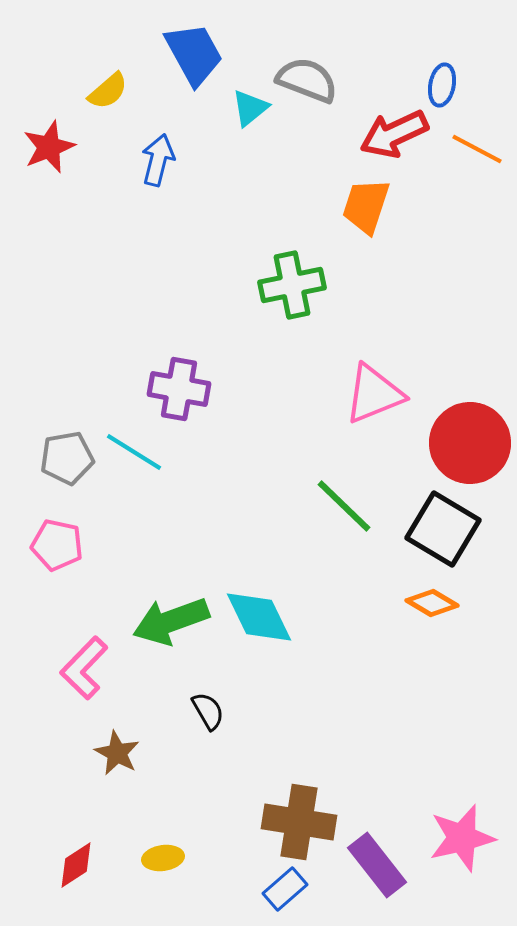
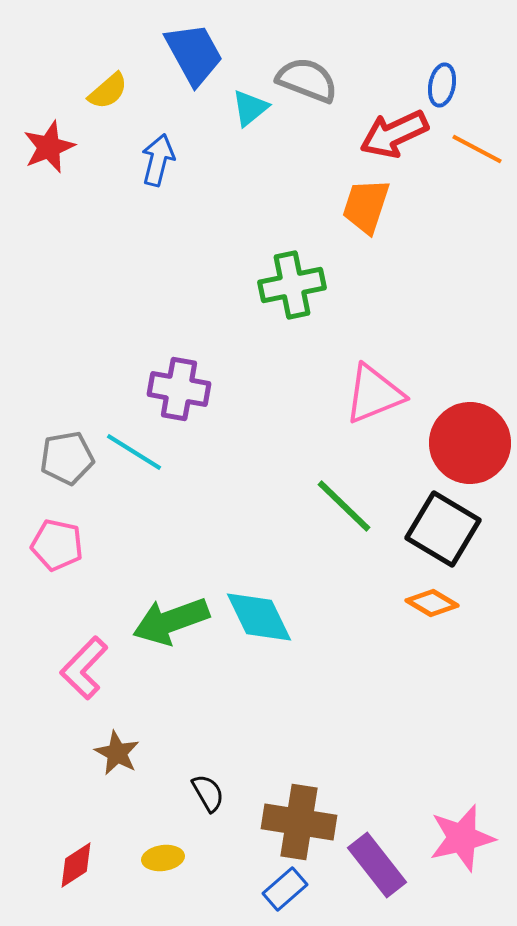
black semicircle: moved 82 px down
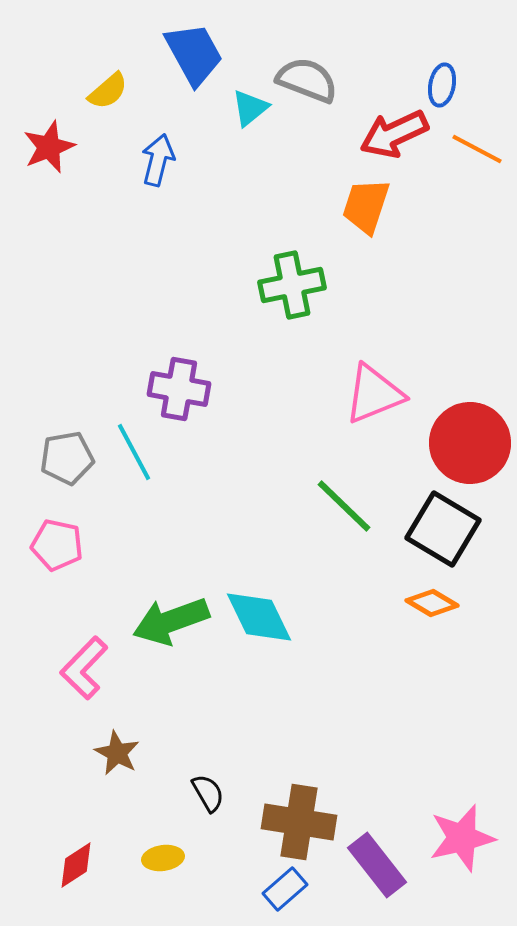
cyan line: rotated 30 degrees clockwise
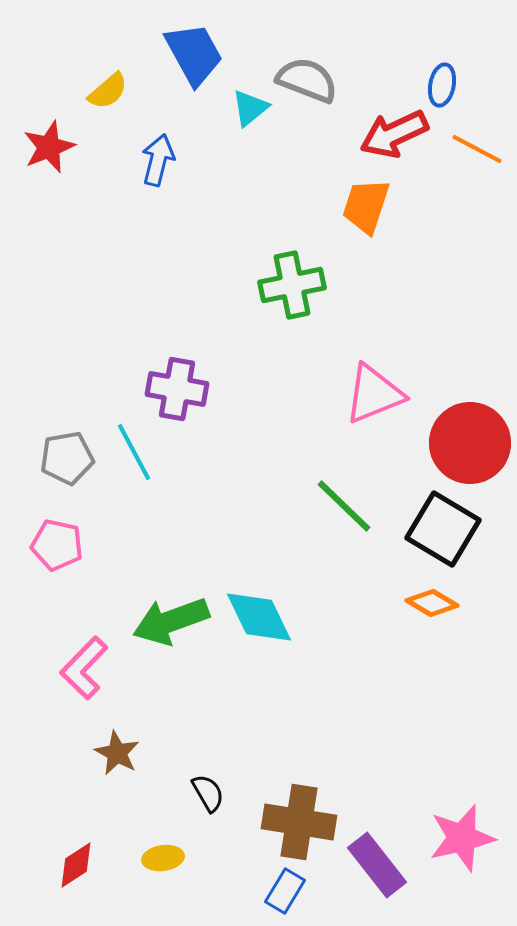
purple cross: moved 2 px left
blue rectangle: moved 2 px down; rotated 18 degrees counterclockwise
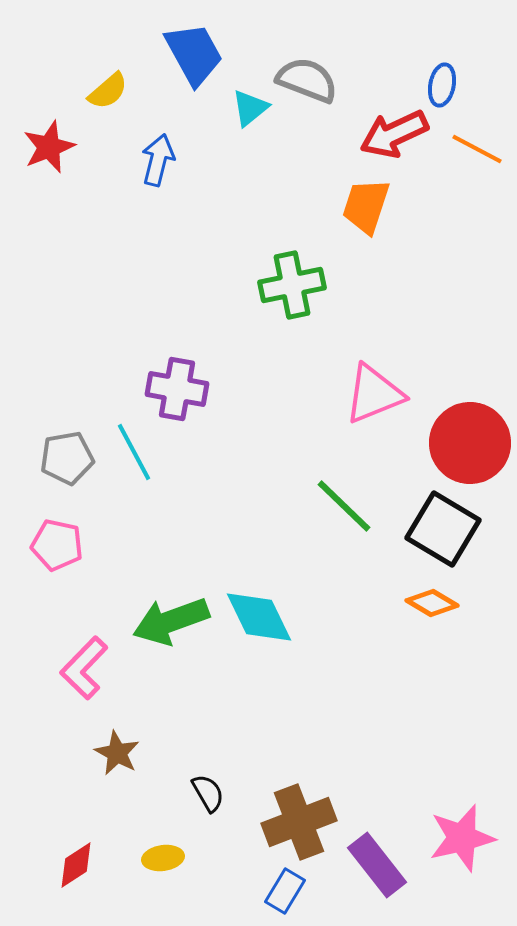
brown cross: rotated 30 degrees counterclockwise
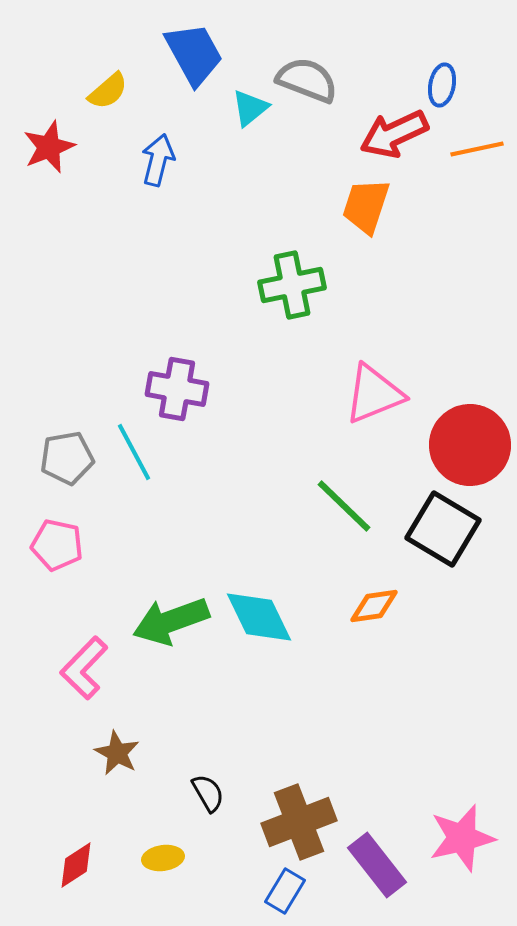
orange line: rotated 40 degrees counterclockwise
red circle: moved 2 px down
orange diamond: moved 58 px left, 3 px down; rotated 39 degrees counterclockwise
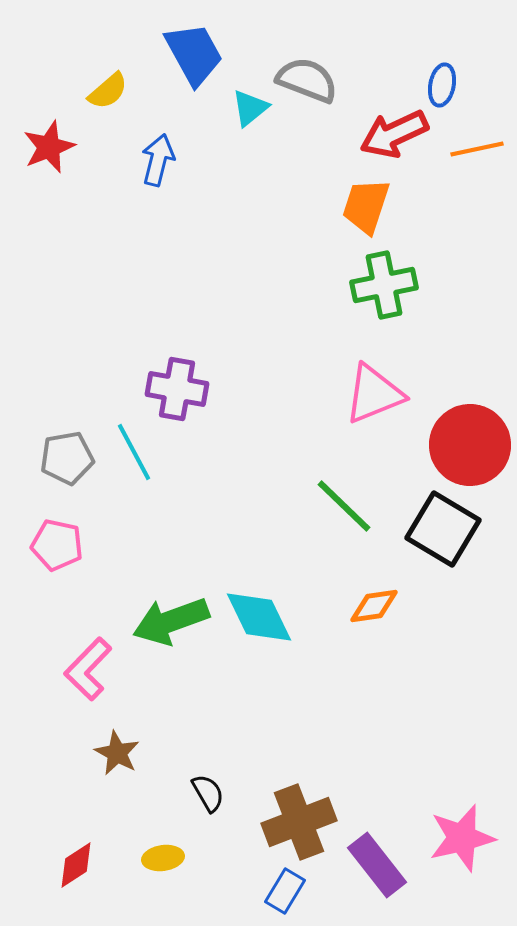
green cross: moved 92 px right
pink L-shape: moved 4 px right, 1 px down
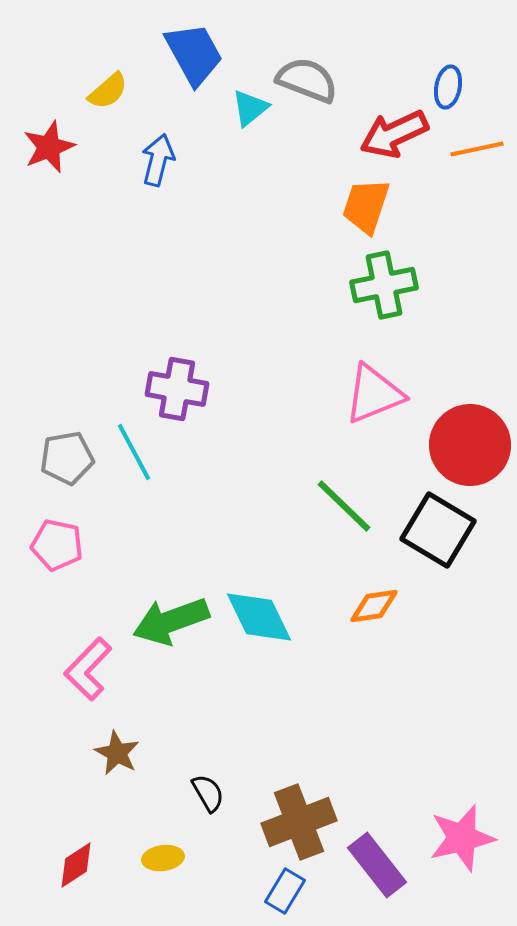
blue ellipse: moved 6 px right, 2 px down
black square: moved 5 px left, 1 px down
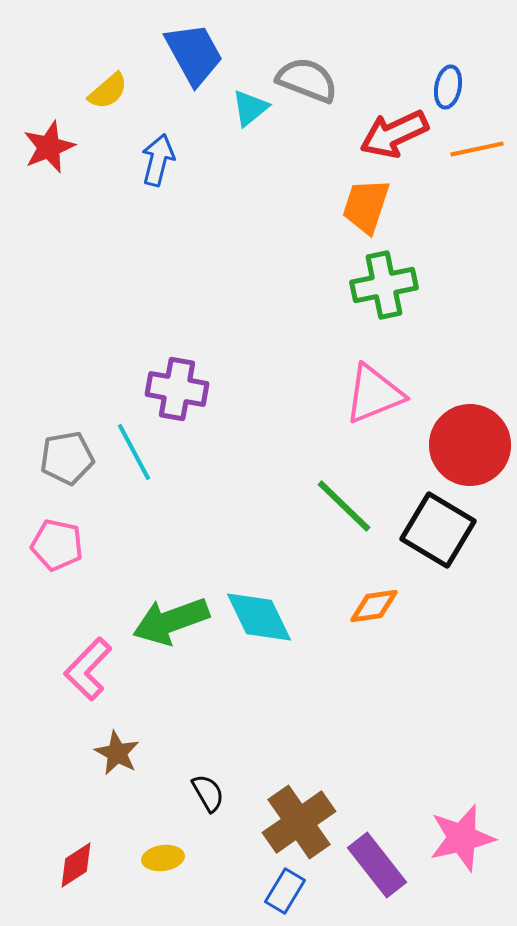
brown cross: rotated 14 degrees counterclockwise
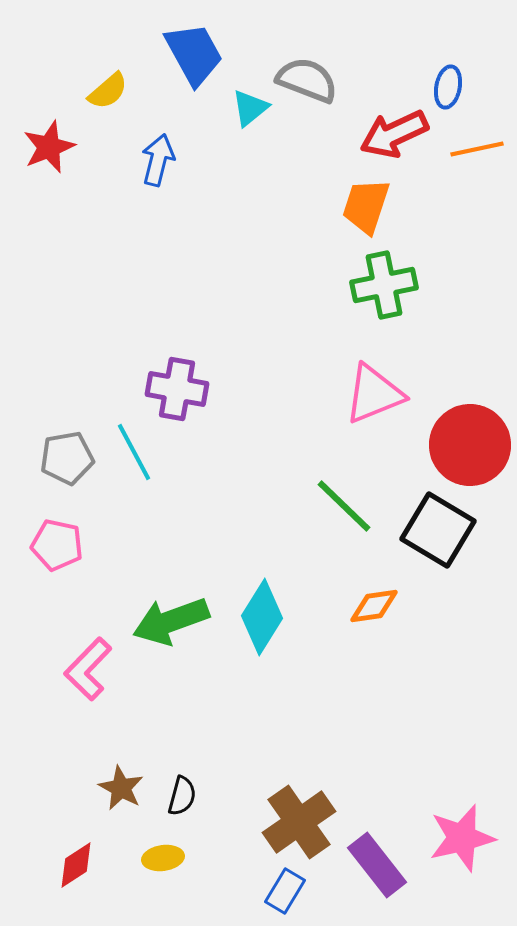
cyan diamond: moved 3 px right; rotated 58 degrees clockwise
brown star: moved 4 px right, 35 px down
black semicircle: moved 26 px left, 3 px down; rotated 45 degrees clockwise
